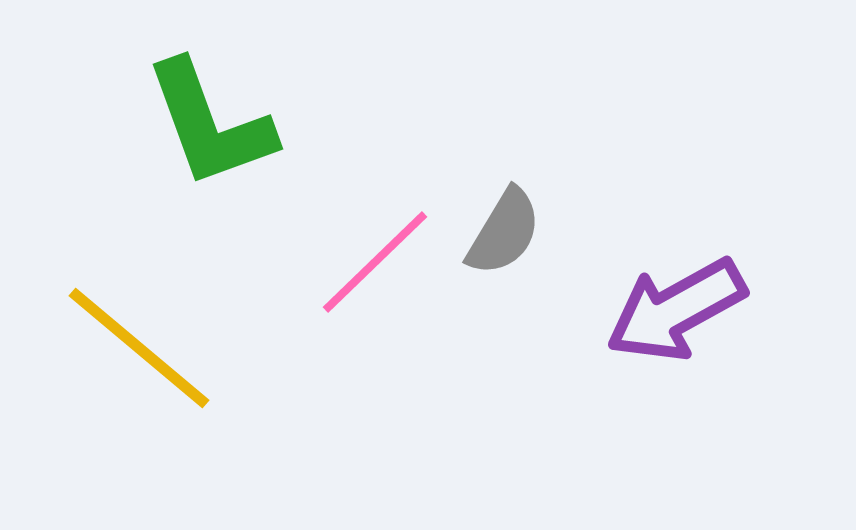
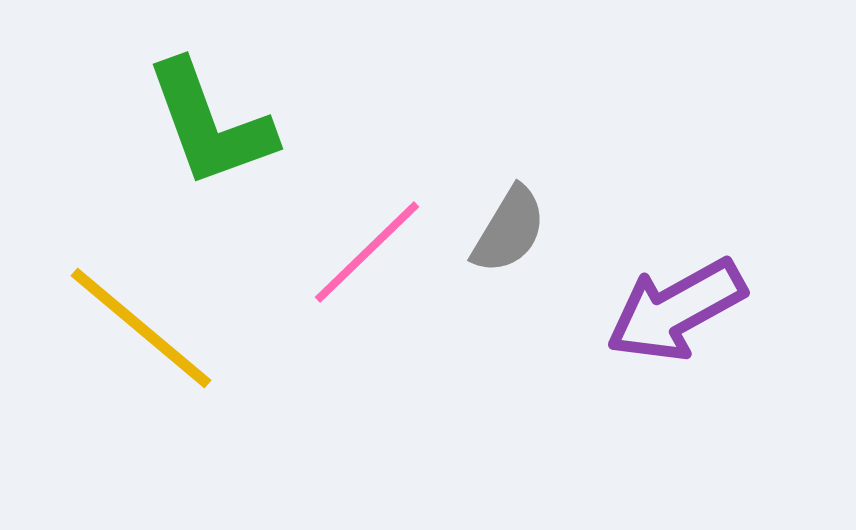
gray semicircle: moved 5 px right, 2 px up
pink line: moved 8 px left, 10 px up
yellow line: moved 2 px right, 20 px up
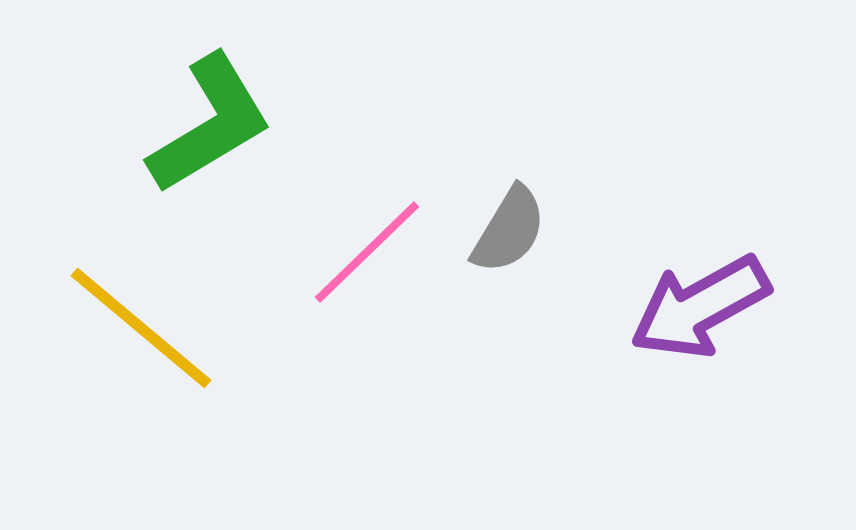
green L-shape: rotated 101 degrees counterclockwise
purple arrow: moved 24 px right, 3 px up
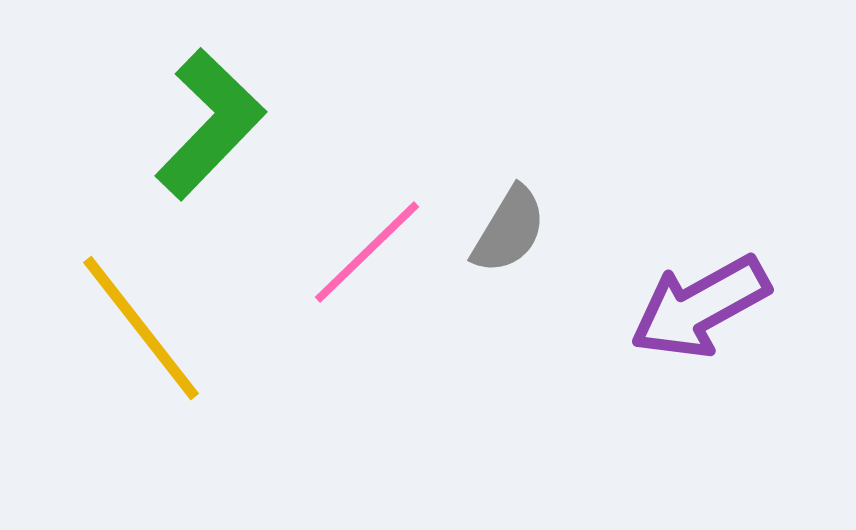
green L-shape: rotated 15 degrees counterclockwise
yellow line: rotated 12 degrees clockwise
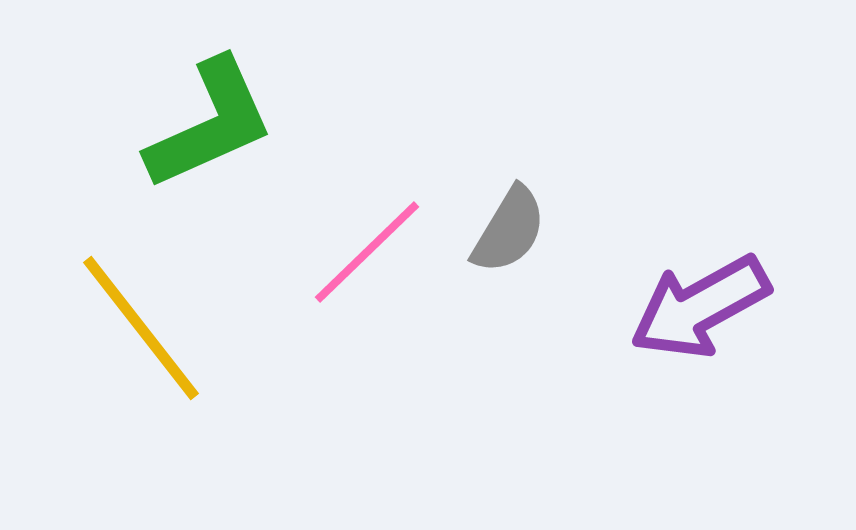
green L-shape: rotated 22 degrees clockwise
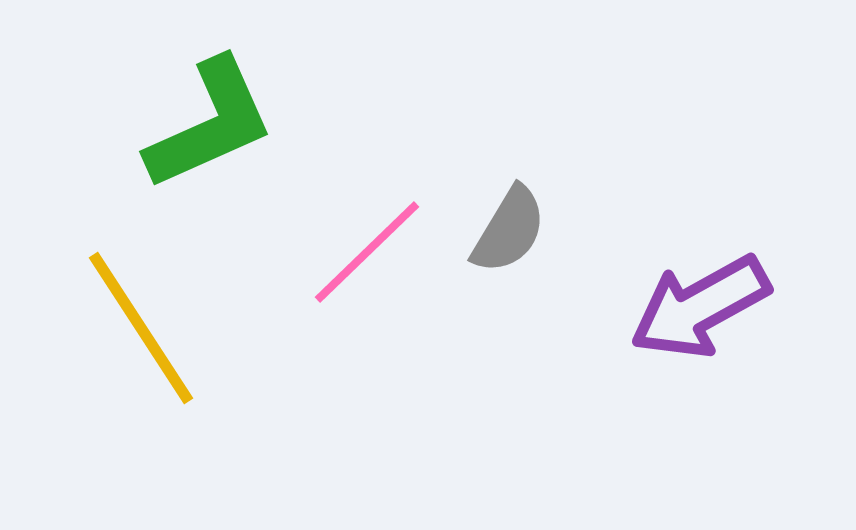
yellow line: rotated 5 degrees clockwise
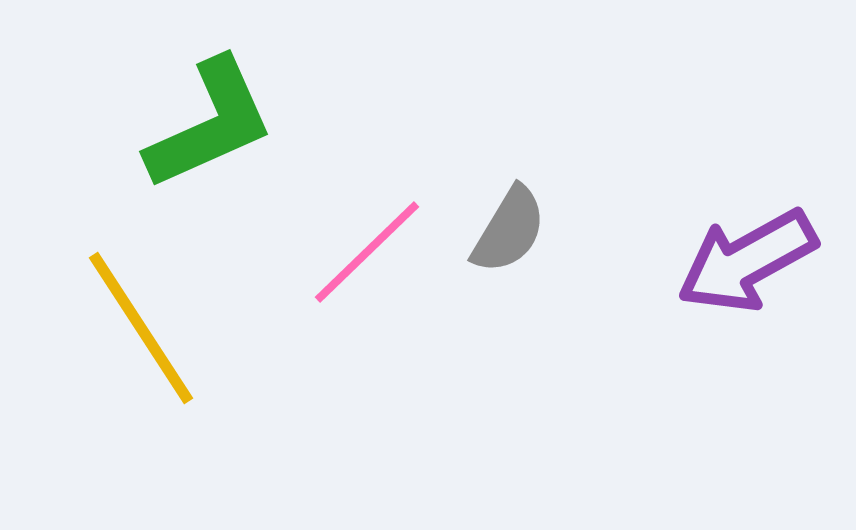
purple arrow: moved 47 px right, 46 px up
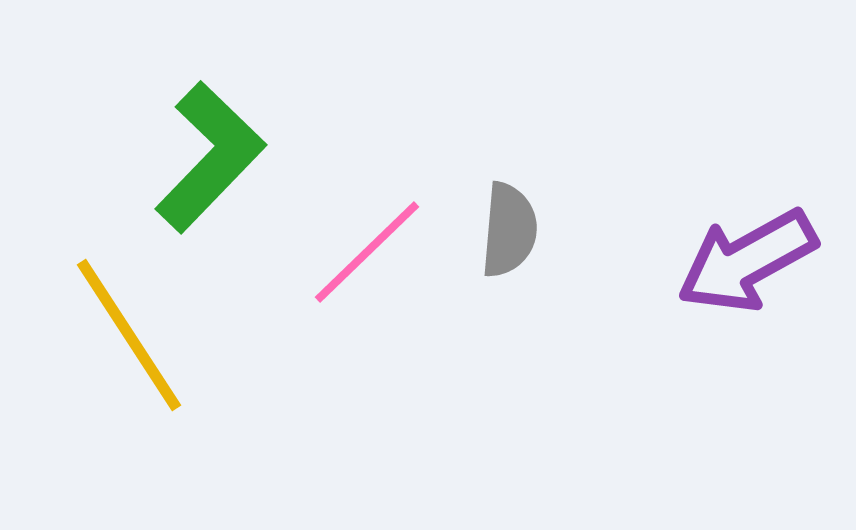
green L-shape: moved 33 px down; rotated 22 degrees counterclockwise
gray semicircle: rotated 26 degrees counterclockwise
yellow line: moved 12 px left, 7 px down
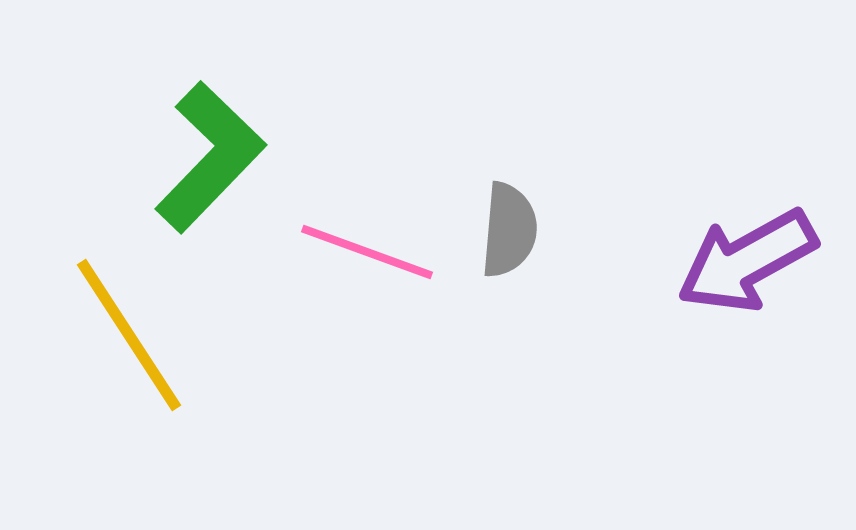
pink line: rotated 64 degrees clockwise
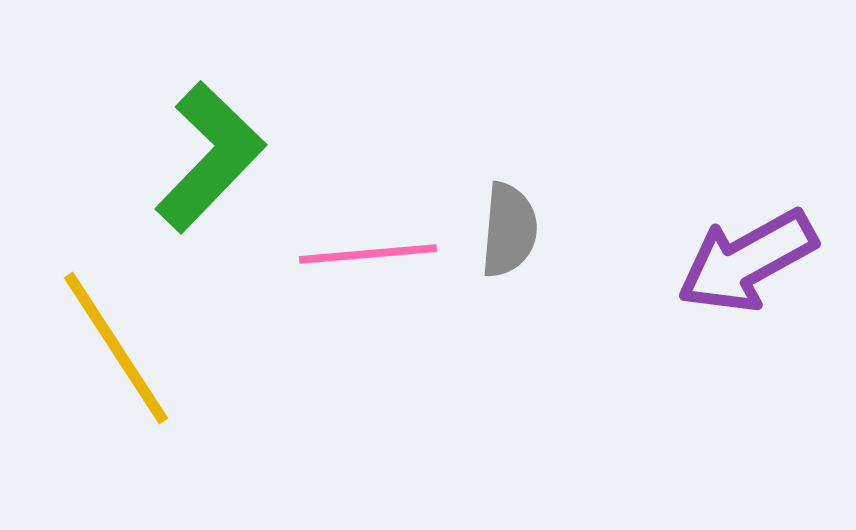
pink line: moved 1 px right, 2 px down; rotated 25 degrees counterclockwise
yellow line: moved 13 px left, 13 px down
